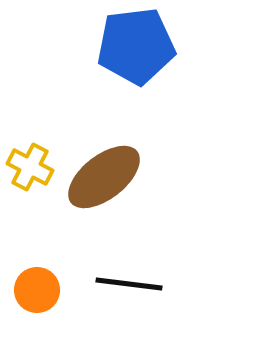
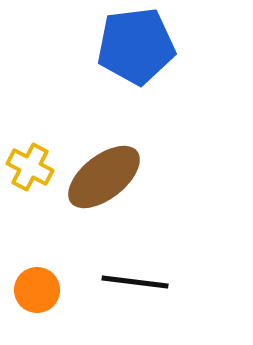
black line: moved 6 px right, 2 px up
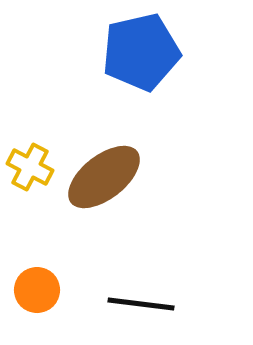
blue pentagon: moved 5 px right, 6 px down; rotated 6 degrees counterclockwise
black line: moved 6 px right, 22 px down
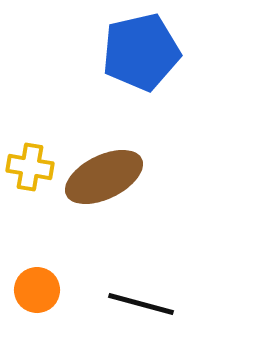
yellow cross: rotated 18 degrees counterclockwise
brown ellipse: rotated 12 degrees clockwise
black line: rotated 8 degrees clockwise
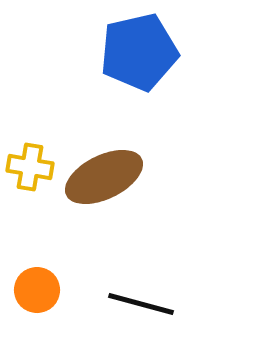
blue pentagon: moved 2 px left
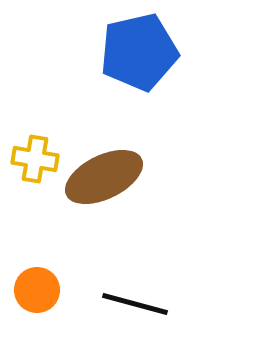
yellow cross: moved 5 px right, 8 px up
black line: moved 6 px left
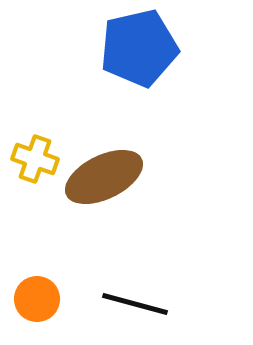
blue pentagon: moved 4 px up
yellow cross: rotated 9 degrees clockwise
orange circle: moved 9 px down
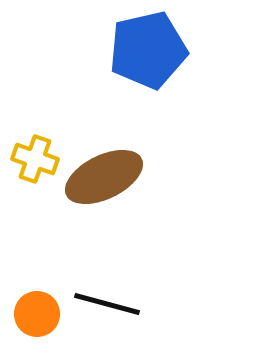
blue pentagon: moved 9 px right, 2 px down
orange circle: moved 15 px down
black line: moved 28 px left
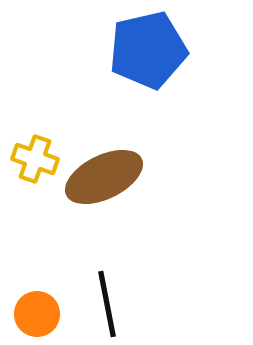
black line: rotated 64 degrees clockwise
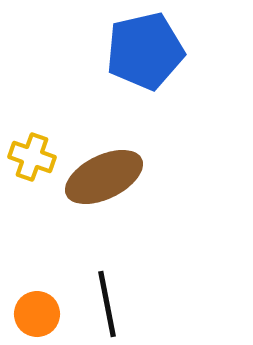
blue pentagon: moved 3 px left, 1 px down
yellow cross: moved 3 px left, 2 px up
